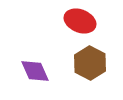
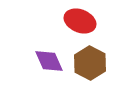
purple diamond: moved 14 px right, 10 px up
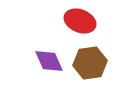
brown hexagon: rotated 24 degrees clockwise
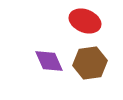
red ellipse: moved 5 px right
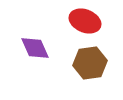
purple diamond: moved 14 px left, 13 px up
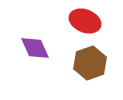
brown hexagon: rotated 12 degrees counterclockwise
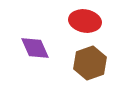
red ellipse: rotated 12 degrees counterclockwise
